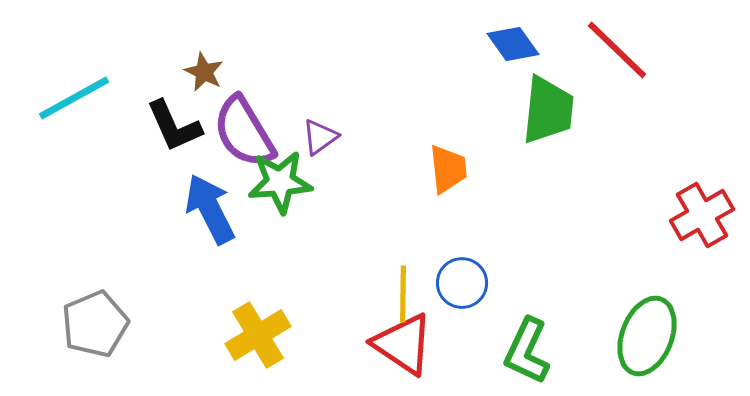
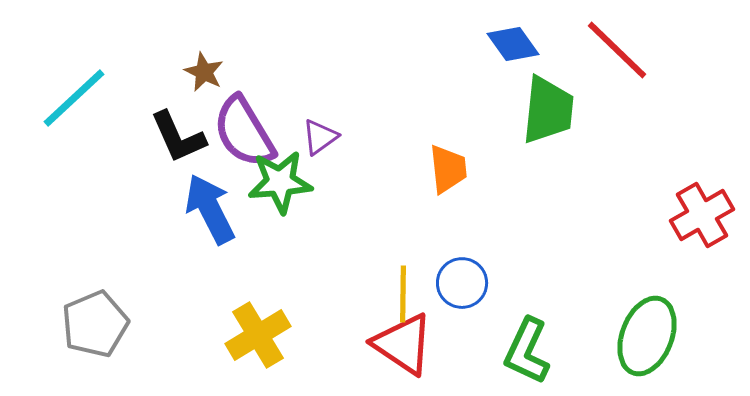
cyan line: rotated 14 degrees counterclockwise
black L-shape: moved 4 px right, 11 px down
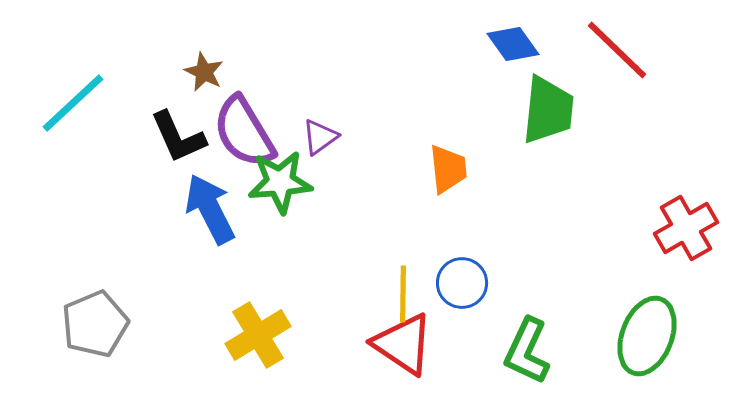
cyan line: moved 1 px left, 5 px down
red cross: moved 16 px left, 13 px down
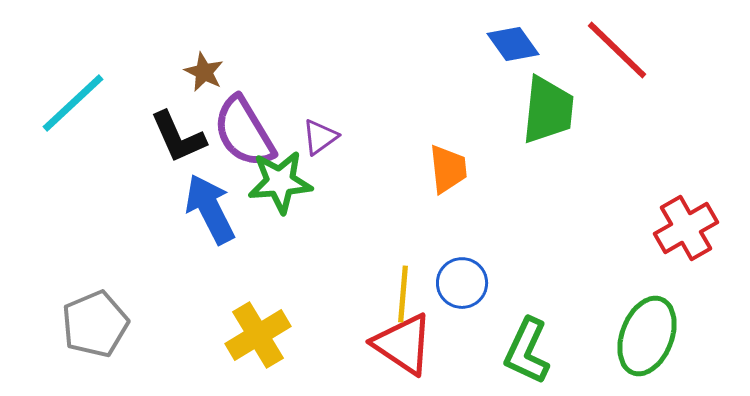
yellow line: rotated 4 degrees clockwise
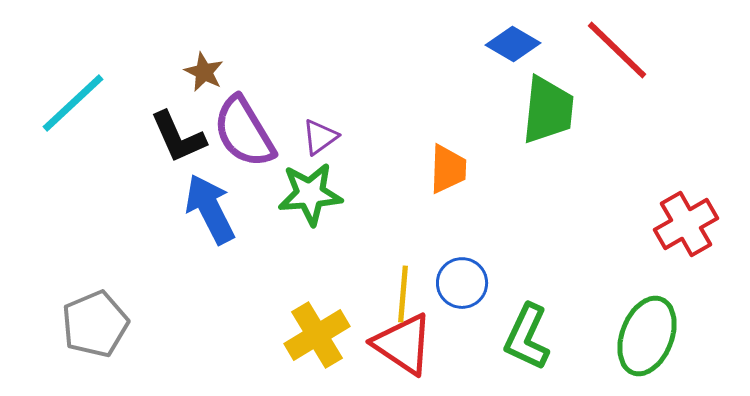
blue diamond: rotated 24 degrees counterclockwise
orange trapezoid: rotated 8 degrees clockwise
green star: moved 30 px right, 12 px down
red cross: moved 4 px up
yellow cross: moved 59 px right
green L-shape: moved 14 px up
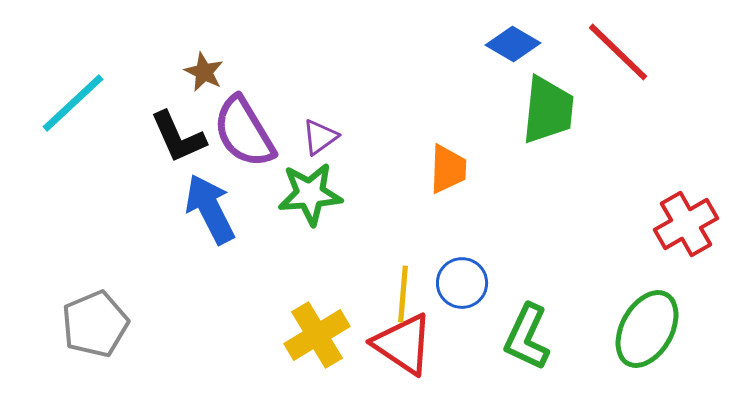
red line: moved 1 px right, 2 px down
green ellipse: moved 7 px up; rotated 8 degrees clockwise
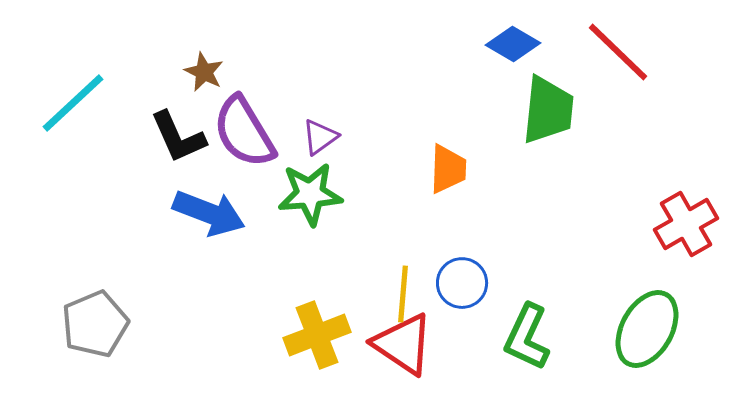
blue arrow: moved 1 px left, 4 px down; rotated 138 degrees clockwise
yellow cross: rotated 10 degrees clockwise
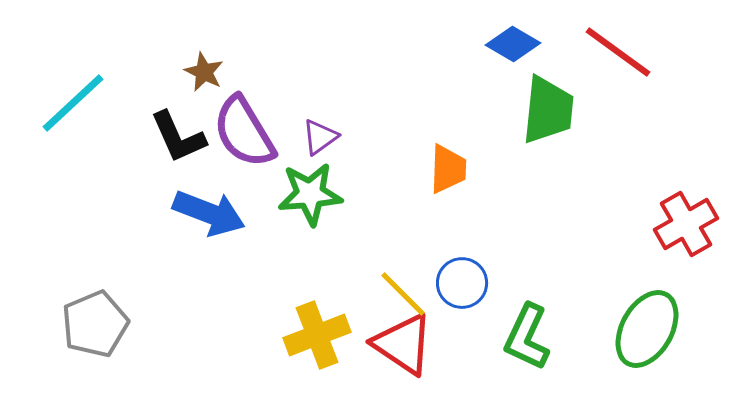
red line: rotated 8 degrees counterclockwise
yellow line: rotated 50 degrees counterclockwise
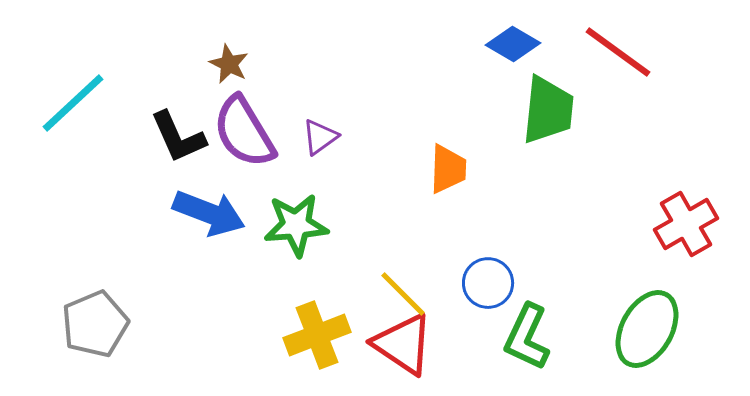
brown star: moved 25 px right, 8 px up
green star: moved 14 px left, 31 px down
blue circle: moved 26 px right
